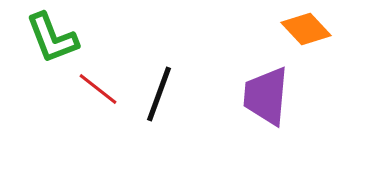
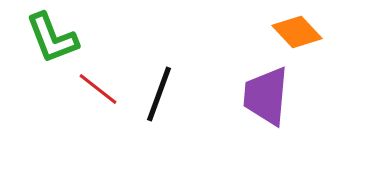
orange diamond: moved 9 px left, 3 px down
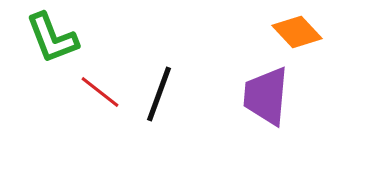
red line: moved 2 px right, 3 px down
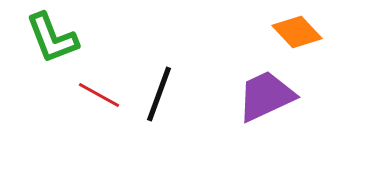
red line: moved 1 px left, 3 px down; rotated 9 degrees counterclockwise
purple trapezoid: rotated 60 degrees clockwise
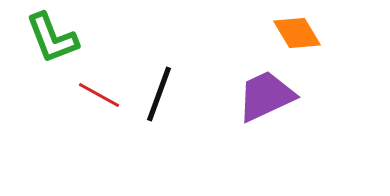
orange diamond: moved 1 px down; rotated 12 degrees clockwise
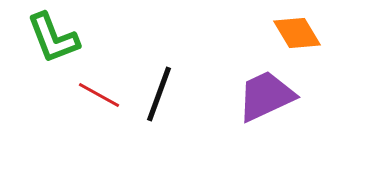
green L-shape: moved 1 px right
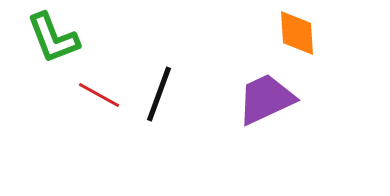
orange diamond: rotated 27 degrees clockwise
purple trapezoid: moved 3 px down
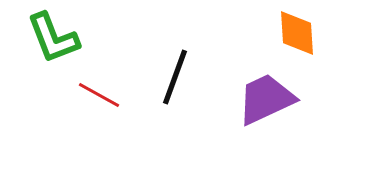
black line: moved 16 px right, 17 px up
